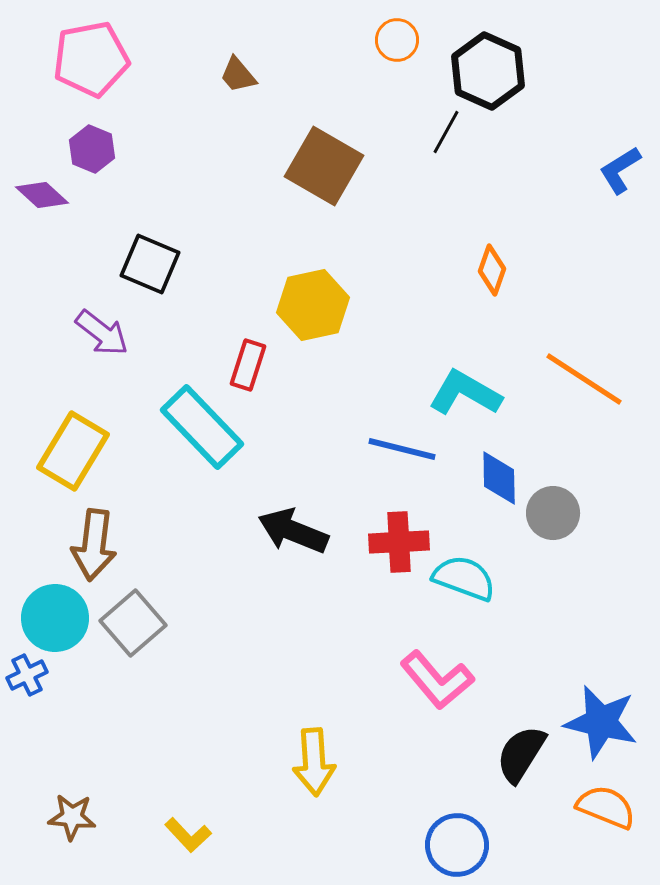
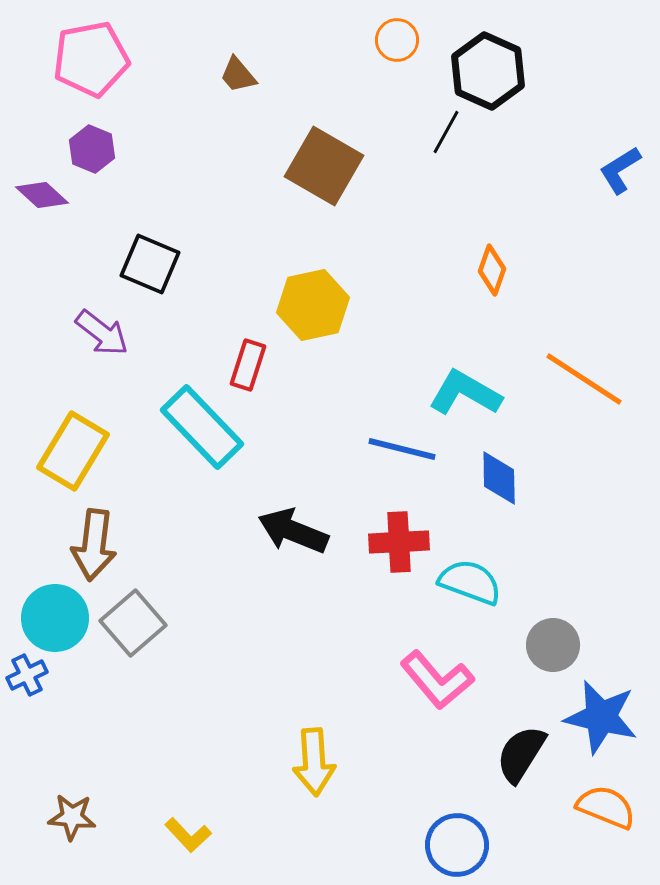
gray circle: moved 132 px down
cyan semicircle: moved 6 px right, 4 px down
blue star: moved 5 px up
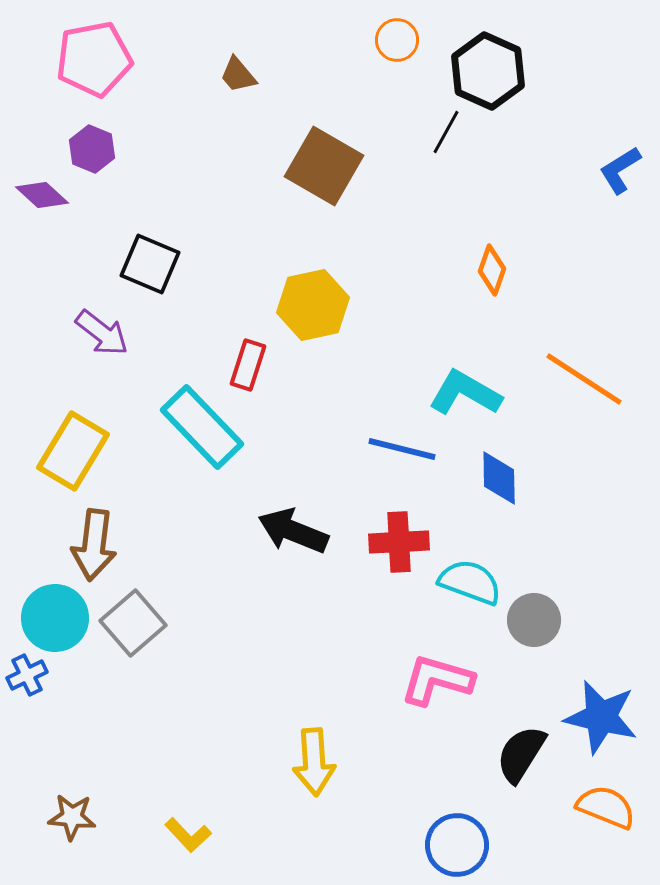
pink pentagon: moved 3 px right
gray circle: moved 19 px left, 25 px up
pink L-shape: rotated 146 degrees clockwise
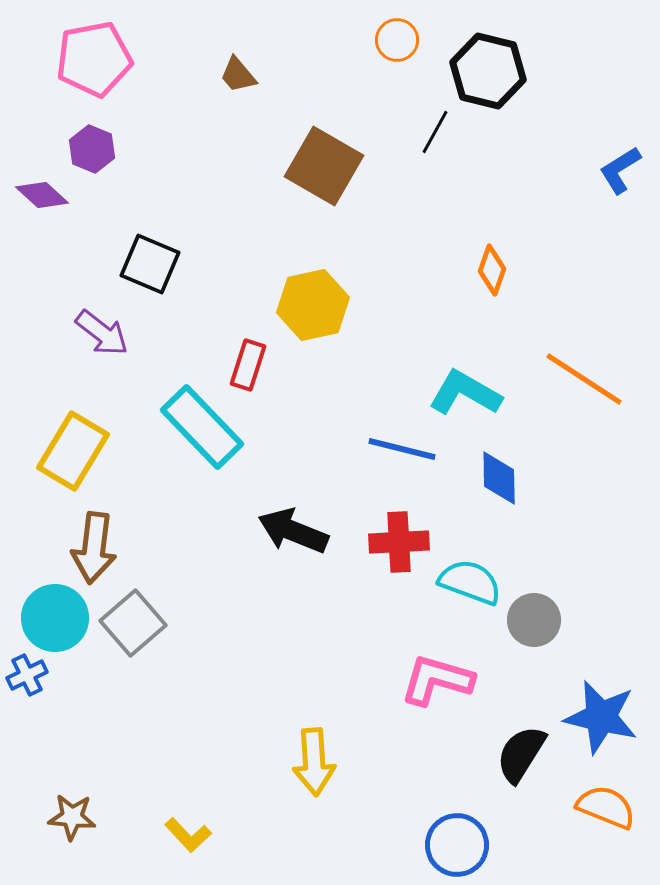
black hexagon: rotated 10 degrees counterclockwise
black line: moved 11 px left
brown arrow: moved 3 px down
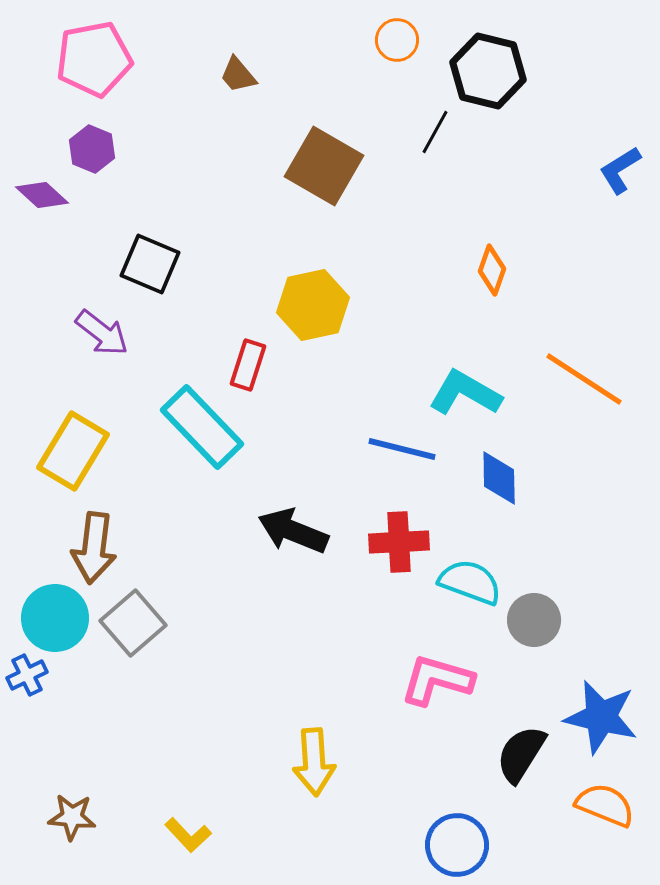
orange semicircle: moved 1 px left, 2 px up
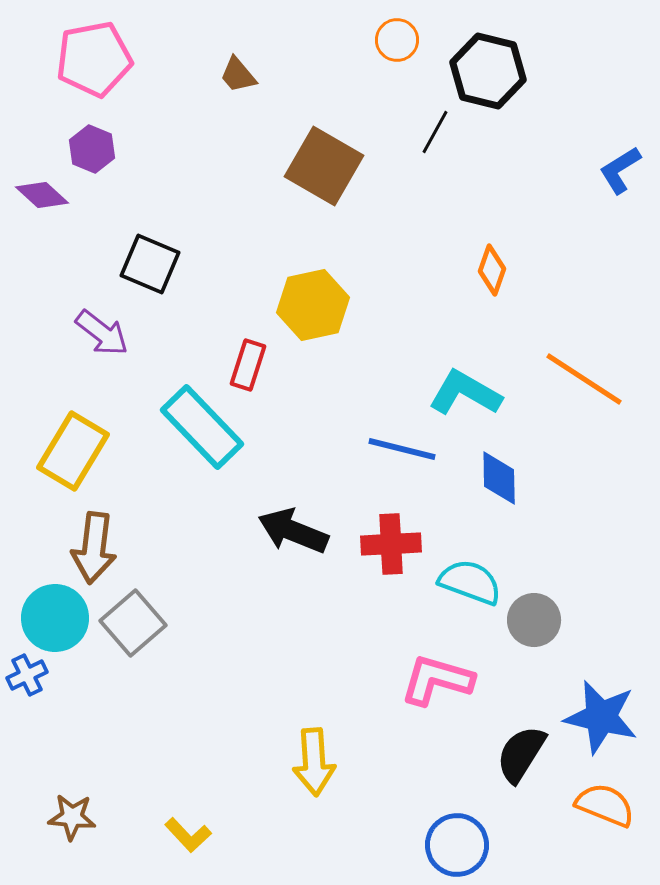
red cross: moved 8 px left, 2 px down
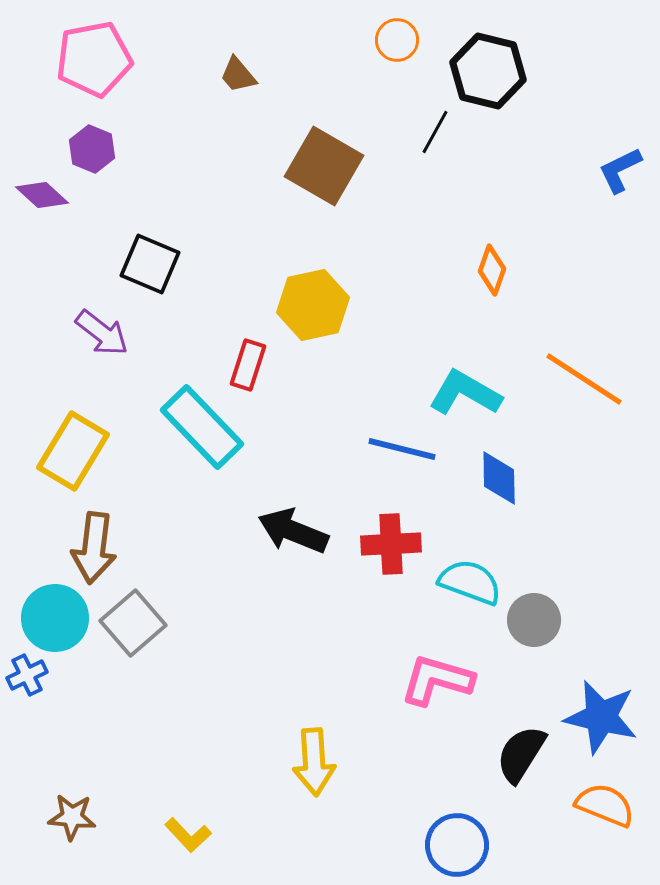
blue L-shape: rotated 6 degrees clockwise
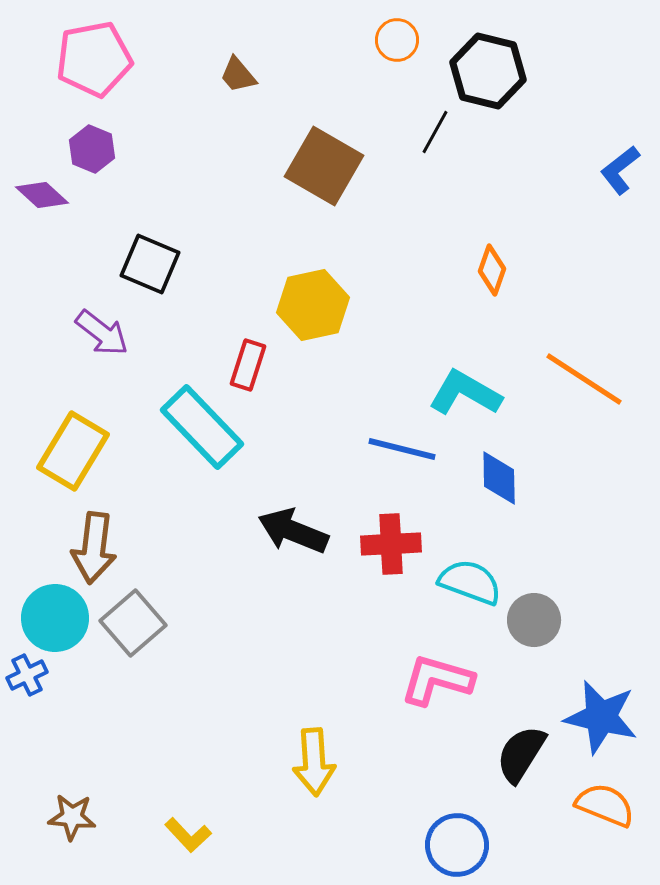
blue L-shape: rotated 12 degrees counterclockwise
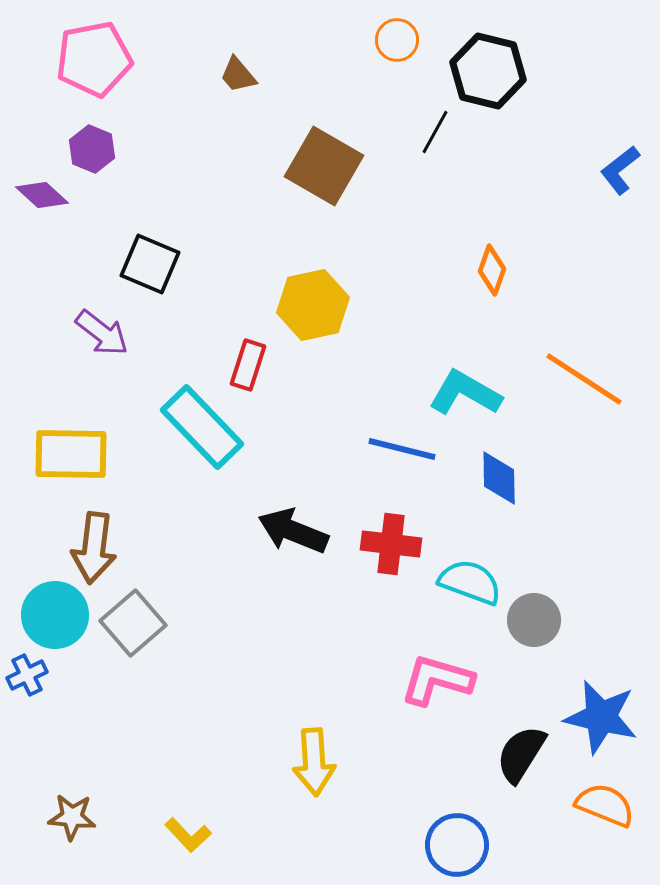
yellow rectangle: moved 2 px left, 3 px down; rotated 60 degrees clockwise
red cross: rotated 10 degrees clockwise
cyan circle: moved 3 px up
